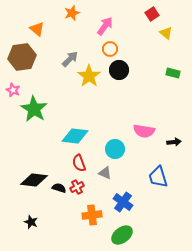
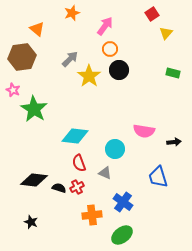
yellow triangle: rotated 32 degrees clockwise
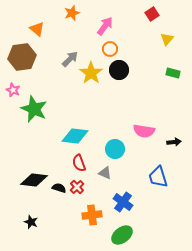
yellow triangle: moved 1 px right, 6 px down
yellow star: moved 2 px right, 3 px up
green star: rotated 8 degrees counterclockwise
red cross: rotated 16 degrees counterclockwise
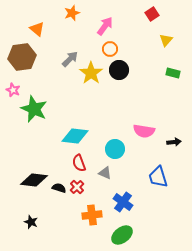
yellow triangle: moved 1 px left, 1 px down
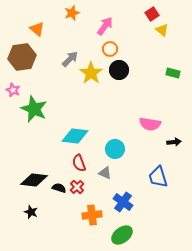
yellow triangle: moved 4 px left, 10 px up; rotated 32 degrees counterclockwise
pink semicircle: moved 6 px right, 7 px up
black star: moved 10 px up
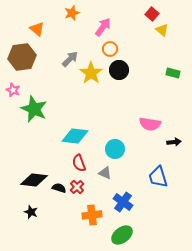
red square: rotated 16 degrees counterclockwise
pink arrow: moved 2 px left, 1 px down
